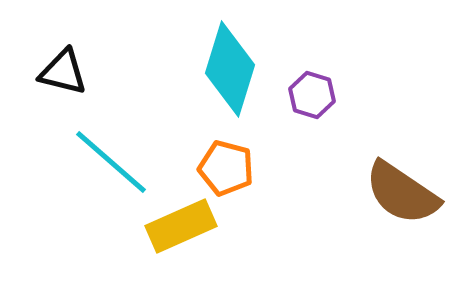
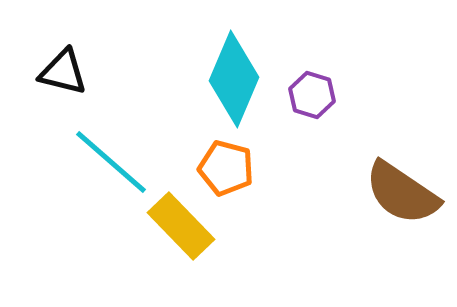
cyan diamond: moved 4 px right, 10 px down; rotated 6 degrees clockwise
yellow rectangle: rotated 70 degrees clockwise
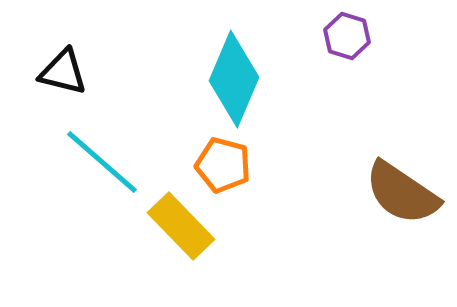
purple hexagon: moved 35 px right, 59 px up
cyan line: moved 9 px left
orange pentagon: moved 3 px left, 3 px up
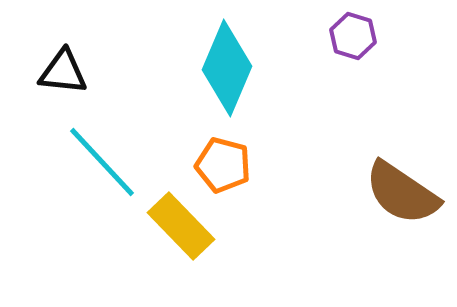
purple hexagon: moved 6 px right
black triangle: rotated 8 degrees counterclockwise
cyan diamond: moved 7 px left, 11 px up
cyan line: rotated 6 degrees clockwise
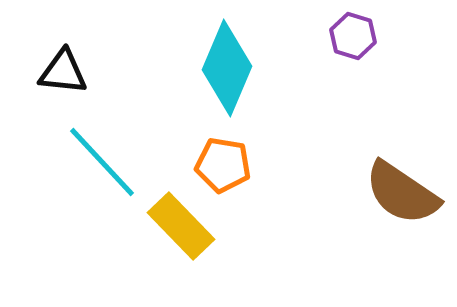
orange pentagon: rotated 6 degrees counterclockwise
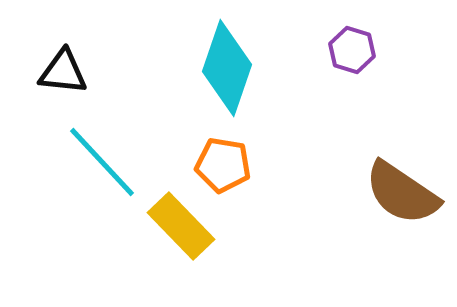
purple hexagon: moved 1 px left, 14 px down
cyan diamond: rotated 4 degrees counterclockwise
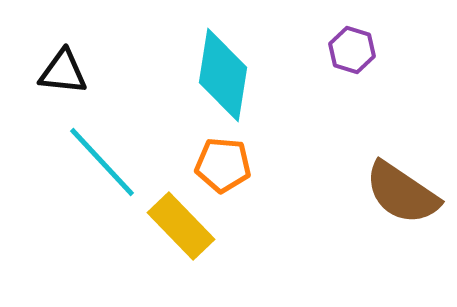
cyan diamond: moved 4 px left, 7 px down; rotated 10 degrees counterclockwise
orange pentagon: rotated 4 degrees counterclockwise
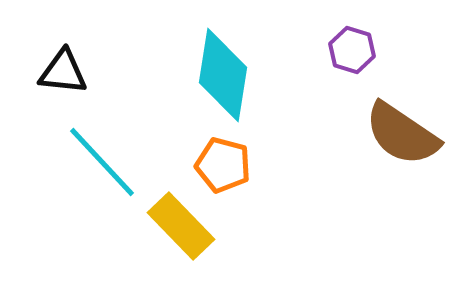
orange pentagon: rotated 10 degrees clockwise
brown semicircle: moved 59 px up
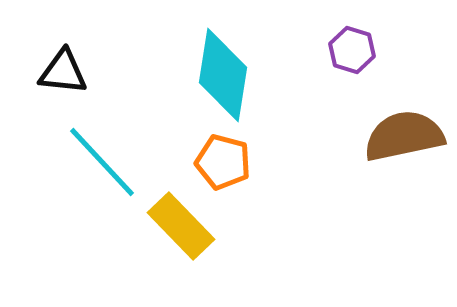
brown semicircle: moved 2 px right, 2 px down; rotated 134 degrees clockwise
orange pentagon: moved 3 px up
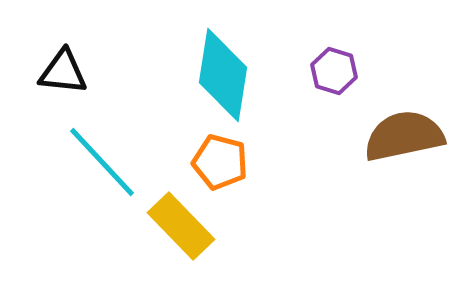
purple hexagon: moved 18 px left, 21 px down
orange pentagon: moved 3 px left
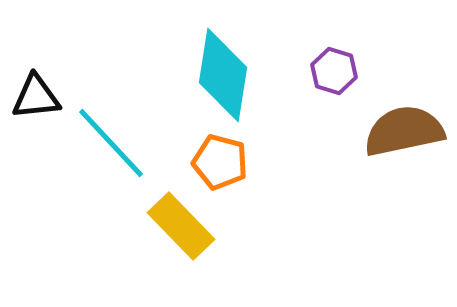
black triangle: moved 27 px left, 25 px down; rotated 12 degrees counterclockwise
brown semicircle: moved 5 px up
cyan line: moved 9 px right, 19 px up
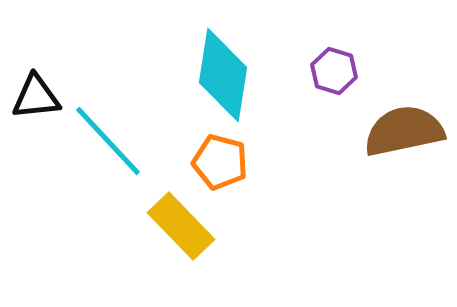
cyan line: moved 3 px left, 2 px up
